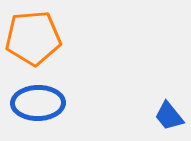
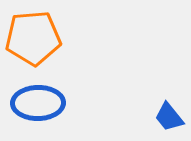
blue trapezoid: moved 1 px down
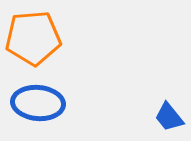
blue ellipse: rotated 6 degrees clockwise
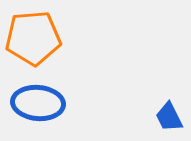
blue trapezoid: rotated 12 degrees clockwise
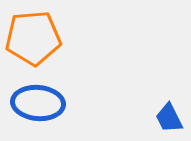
blue trapezoid: moved 1 px down
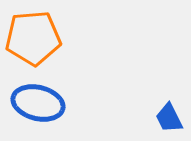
blue ellipse: rotated 9 degrees clockwise
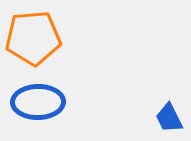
blue ellipse: moved 1 px up; rotated 15 degrees counterclockwise
